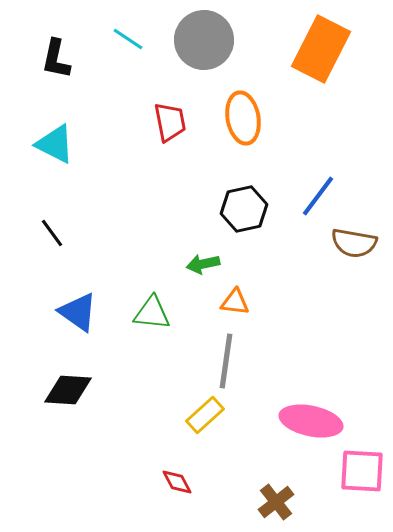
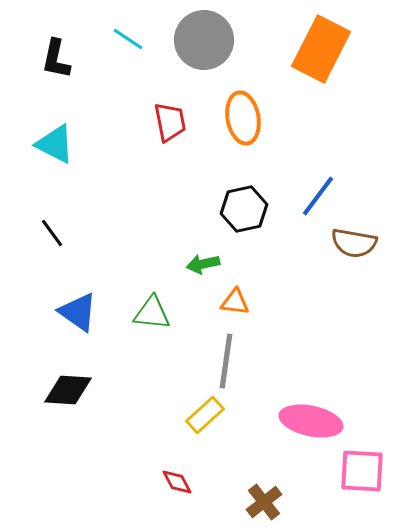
brown cross: moved 12 px left
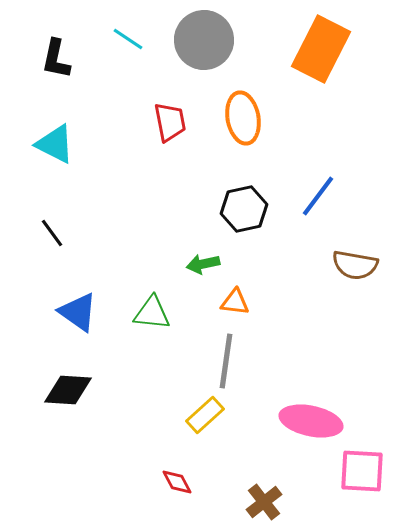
brown semicircle: moved 1 px right, 22 px down
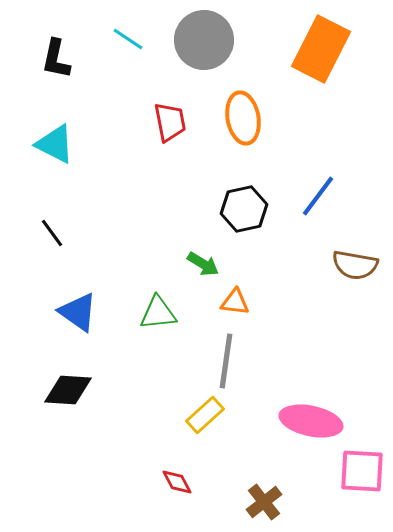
green arrow: rotated 136 degrees counterclockwise
green triangle: moved 6 px right; rotated 12 degrees counterclockwise
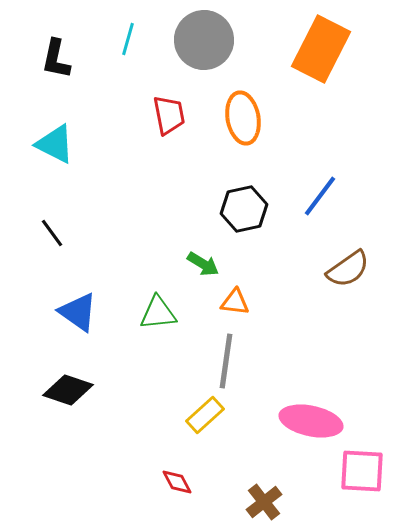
cyan line: rotated 72 degrees clockwise
red trapezoid: moved 1 px left, 7 px up
blue line: moved 2 px right
brown semicircle: moved 7 px left, 4 px down; rotated 45 degrees counterclockwise
black diamond: rotated 15 degrees clockwise
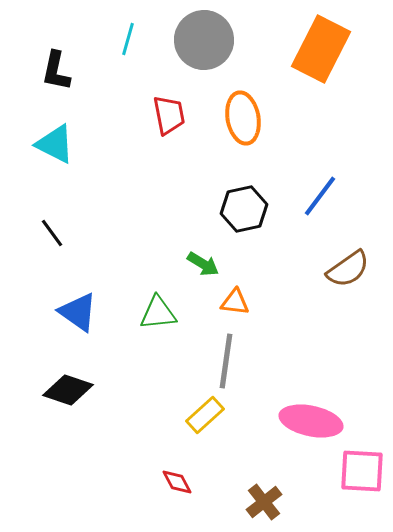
black L-shape: moved 12 px down
